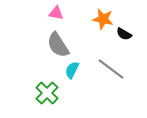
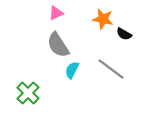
pink triangle: rotated 35 degrees counterclockwise
green cross: moved 19 px left
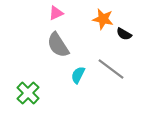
cyan semicircle: moved 6 px right, 5 px down
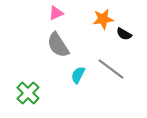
orange star: rotated 20 degrees counterclockwise
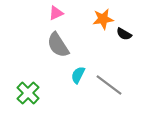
gray line: moved 2 px left, 16 px down
